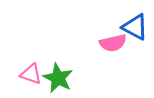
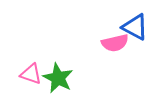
pink semicircle: moved 2 px right
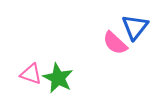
blue triangle: rotated 40 degrees clockwise
pink semicircle: rotated 56 degrees clockwise
